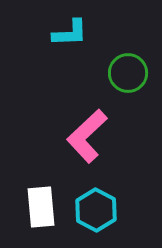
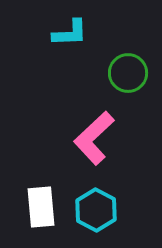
pink L-shape: moved 7 px right, 2 px down
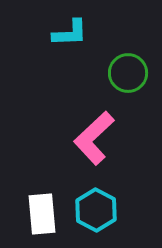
white rectangle: moved 1 px right, 7 px down
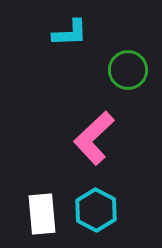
green circle: moved 3 px up
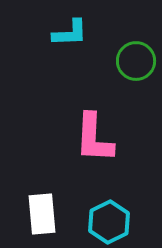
green circle: moved 8 px right, 9 px up
pink L-shape: rotated 44 degrees counterclockwise
cyan hexagon: moved 13 px right, 12 px down; rotated 6 degrees clockwise
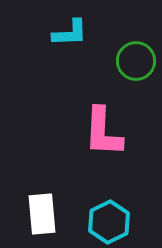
pink L-shape: moved 9 px right, 6 px up
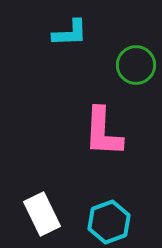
green circle: moved 4 px down
white rectangle: rotated 21 degrees counterclockwise
cyan hexagon: rotated 6 degrees clockwise
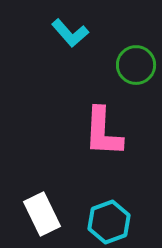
cyan L-shape: rotated 51 degrees clockwise
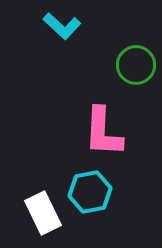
cyan L-shape: moved 8 px left, 7 px up; rotated 6 degrees counterclockwise
white rectangle: moved 1 px right, 1 px up
cyan hexagon: moved 19 px left, 30 px up; rotated 9 degrees clockwise
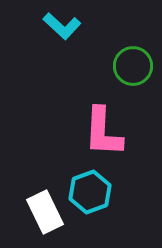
green circle: moved 3 px left, 1 px down
cyan hexagon: rotated 9 degrees counterclockwise
white rectangle: moved 2 px right, 1 px up
